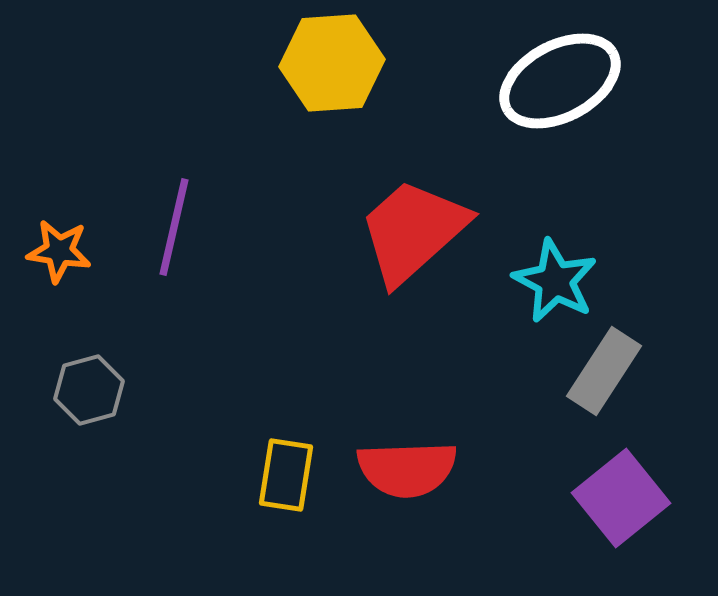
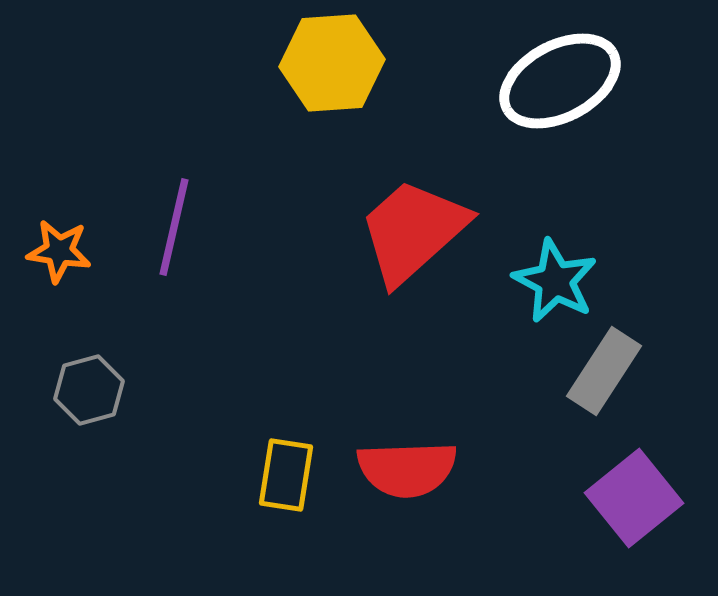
purple square: moved 13 px right
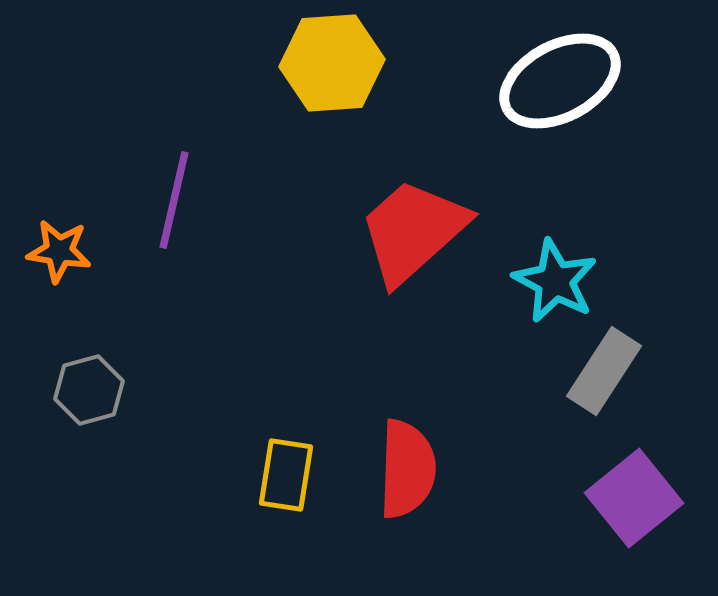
purple line: moved 27 px up
red semicircle: rotated 86 degrees counterclockwise
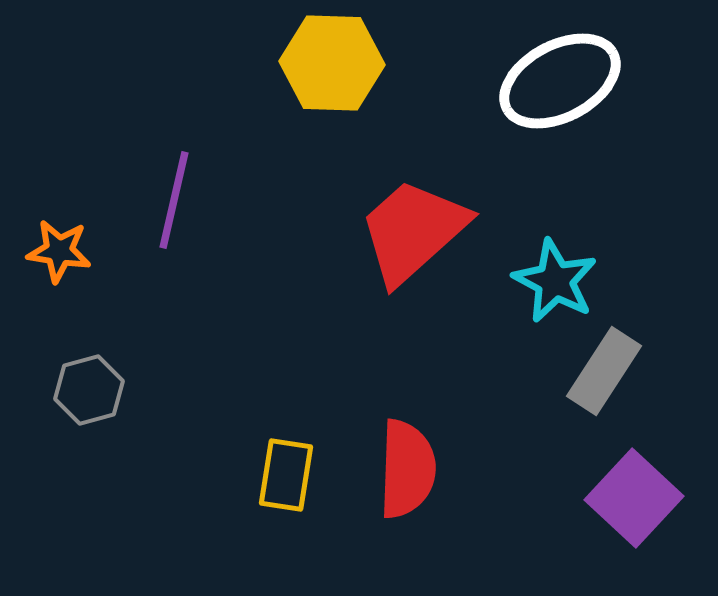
yellow hexagon: rotated 6 degrees clockwise
purple square: rotated 8 degrees counterclockwise
